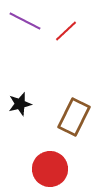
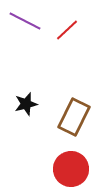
red line: moved 1 px right, 1 px up
black star: moved 6 px right
red circle: moved 21 px right
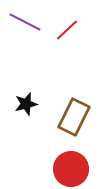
purple line: moved 1 px down
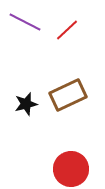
brown rectangle: moved 6 px left, 22 px up; rotated 39 degrees clockwise
